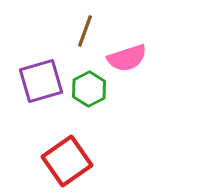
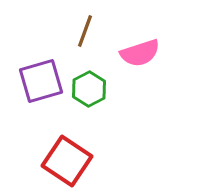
pink semicircle: moved 13 px right, 5 px up
red square: rotated 21 degrees counterclockwise
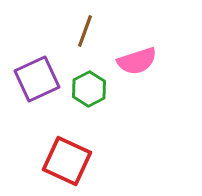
pink semicircle: moved 3 px left, 8 px down
purple square: moved 4 px left, 2 px up; rotated 9 degrees counterclockwise
red square: rotated 9 degrees counterclockwise
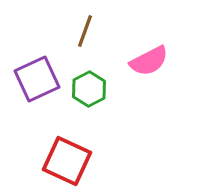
pink semicircle: moved 12 px right; rotated 9 degrees counterclockwise
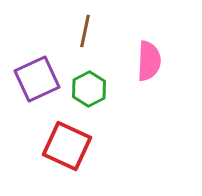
brown line: rotated 8 degrees counterclockwise
pink semicircle: rotated 60 degrees counterclockwise
red square: moved 15 px up
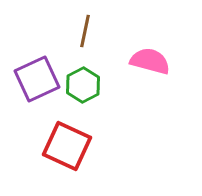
pink semicircle: moved 1 px right; rotated 78 degrees counterclockwise
green hexagon: moved 6 px left, 4 px up
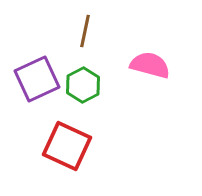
pink semicircle: moved 4 px down
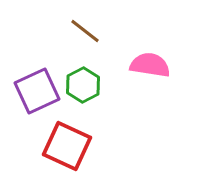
brown line: rotated 64 degrees counterclockwise
pink semicircle: rotated 6 degrees counterclockwise
purple square: moved 12 px down
